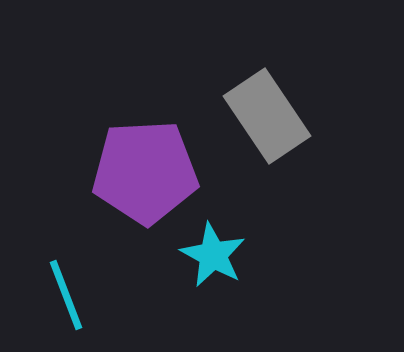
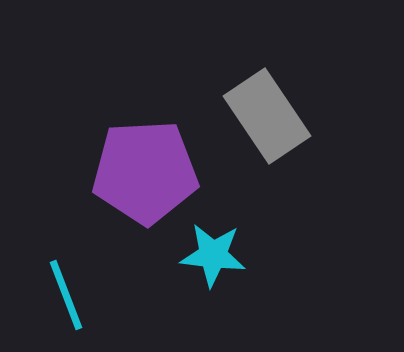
cyan star: rotated 22 degrees counterclockwise
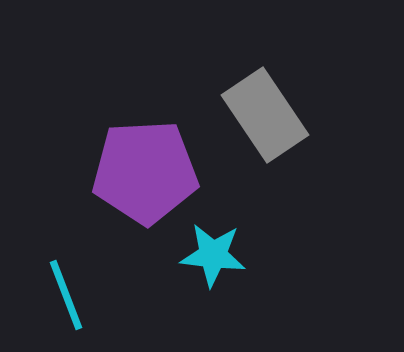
gray rectangle: moved 2 px left, 1 px up
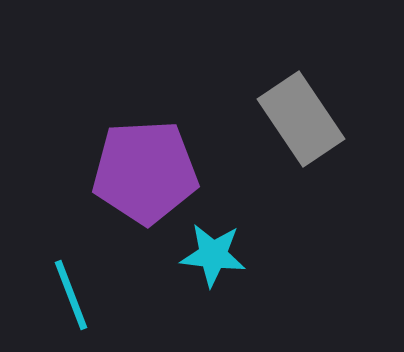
gray rectangle: moved 36 px right, 4 px down
cyan line: moved 5 px right
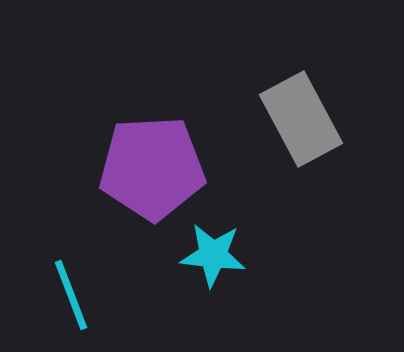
gray rectangle: rotated 6 degrees clockwise
purple pentagon: moved 7 px right, 4 px up
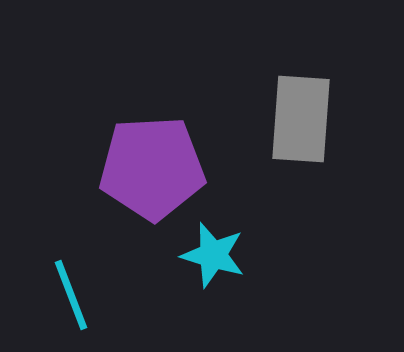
gray rectangle: rotated 32 degrees clockwise
cyan star: rotated 10 degrees clockwise
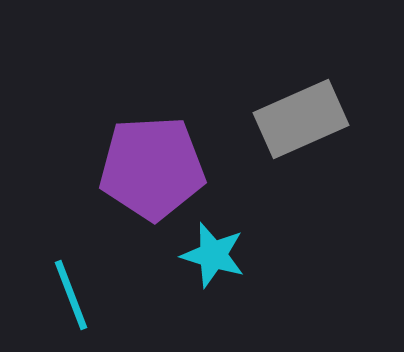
gray rectangle: rotated 62 degrees clockwise
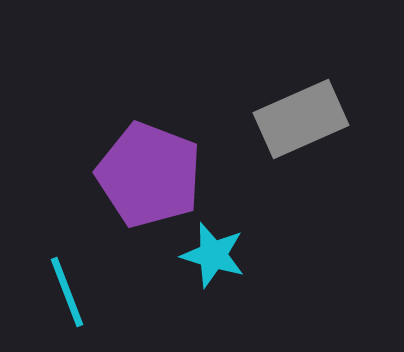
purple pentagon: moved 3 px left, 7 px down; rotated 24 degrees clockwise
cyan line: moved 4 px left, 3 px up
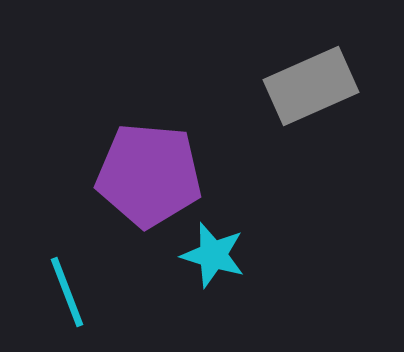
gray rectangle: moved 10 px right, 33 px up
purple pentagon: rotated 16 degrees counterclockwise
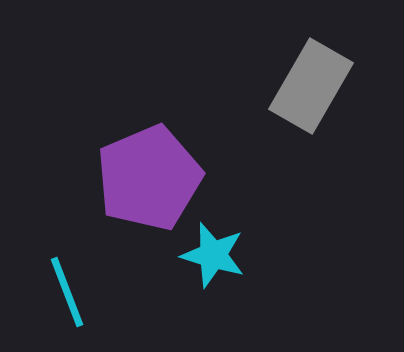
gray rectangle: rotated 36 degrees counterclockwise
purple pentagon: moved 3 px down; rotated 28 degrees counterclockwise
